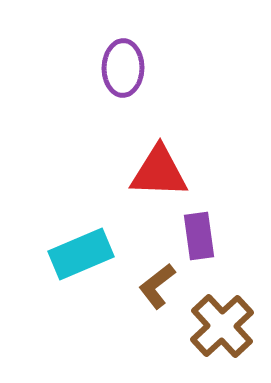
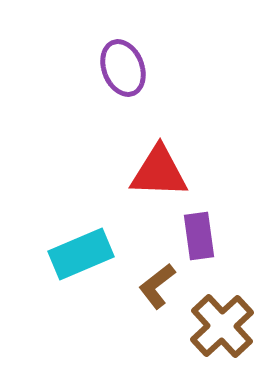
purple ellipse: rotated 22 degrees counterclockwise
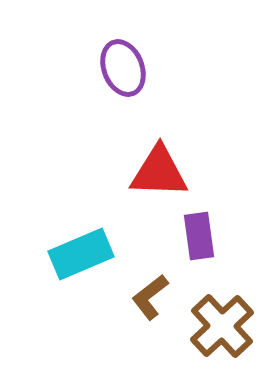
brown L-shape: moved 7 px left, 11 px down
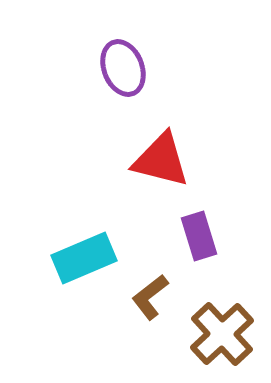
red triangle: moved 2 px right, 12 px up; rotated 12 degrees clockwise
purple rectangle: rotated 9 degrees counterclockwise
cyan rectangle: moved 3 px right, 4 px down
brown cross: moved 8 px down
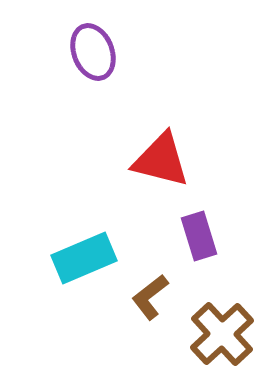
purple ellipse: moved 30 px left, 16 px up
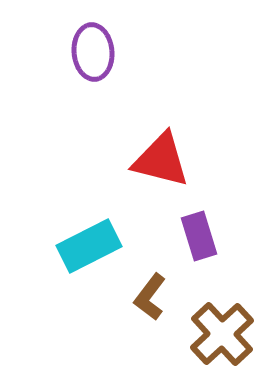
purple ellipse: rotated 16 degrees clockwise
cyan rectangle: moved 5 px right, 12 px up; rotated 4 degrees counterclockwise
brown L-shape: rotated 15 degrees counterclockwise
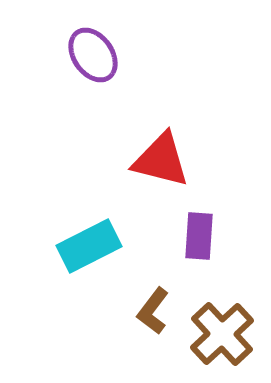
purple ellipse: moved 3 px down; rotated 30 degrees counterclockwise
purple rectangle: rotated 21 degrees clockwise
brown L-shape: moved 3 px right, 14 px down
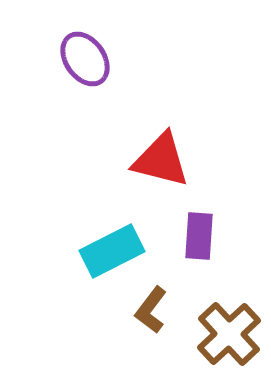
purple ellipse: moved 8 px left, 4 px down
cyan rectangle: moved 23 px right, 5 px down
brown L-shape: moved 2 px left, 1 px up
brown cross: moved 7 px right
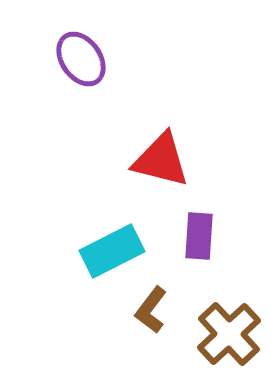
purple ellipse: moved 4 px left
